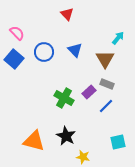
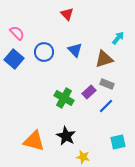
brown triangle: moved 1 px left; rotated 42 degrees clockwise
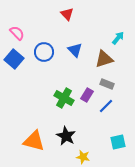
purple rectangle: moved 2 px left, 3 px down; rotated 16 degrees counterclockwise
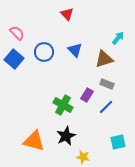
green cross: moved 1 px left, 7 px down
blue line: moved 1 px down
black star: rotated 18 degrees clockwise
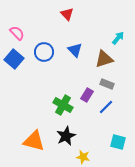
cyan square: rotated 28 degrees clockwise
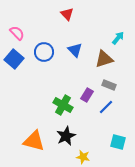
gray rectangle: moved 2 px right, 1 px down
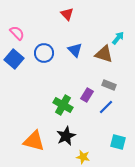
blue circle: moved 1 px down
brown triangle: moved 5 px up; rotated 36 degrees clockwise
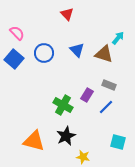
blue triangle: moved 2 px right
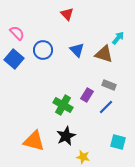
blue circle: moved 1 px left, 3 px up
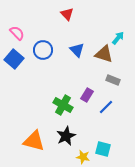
gray rectangle: moved 4 px right, 5 px up
cyan square: moved 15 px left, 7 px down
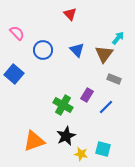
red triangle: moved 3 px right
brown triangle: rotated 48 degrees clockwise
blue square: moved 15 px down
gray rectangle: moved 1 px right, 1 px up
orange triangle: rotated 35 degrees counterclockwise
yellow star: moved 2 px left, 3 px up
